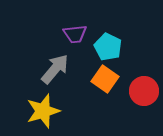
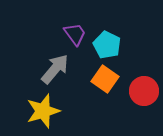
purple trapezoid: rotated 120 degrees counterclockwise
cyan pentagon: moved 1 px left, 2 px up
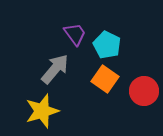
yellow star: moved 1 px left
